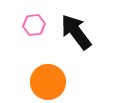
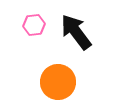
orange circle: moved 10 px right
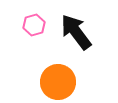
pink hexagon: rotated 10 degrees counterclockwise
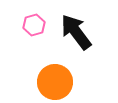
orange circle: moved 3 px left
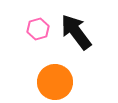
pink hexagon: moved 4 px right, 4 px down
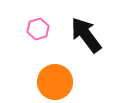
black arrow: moved 10 px right, 3 px down
